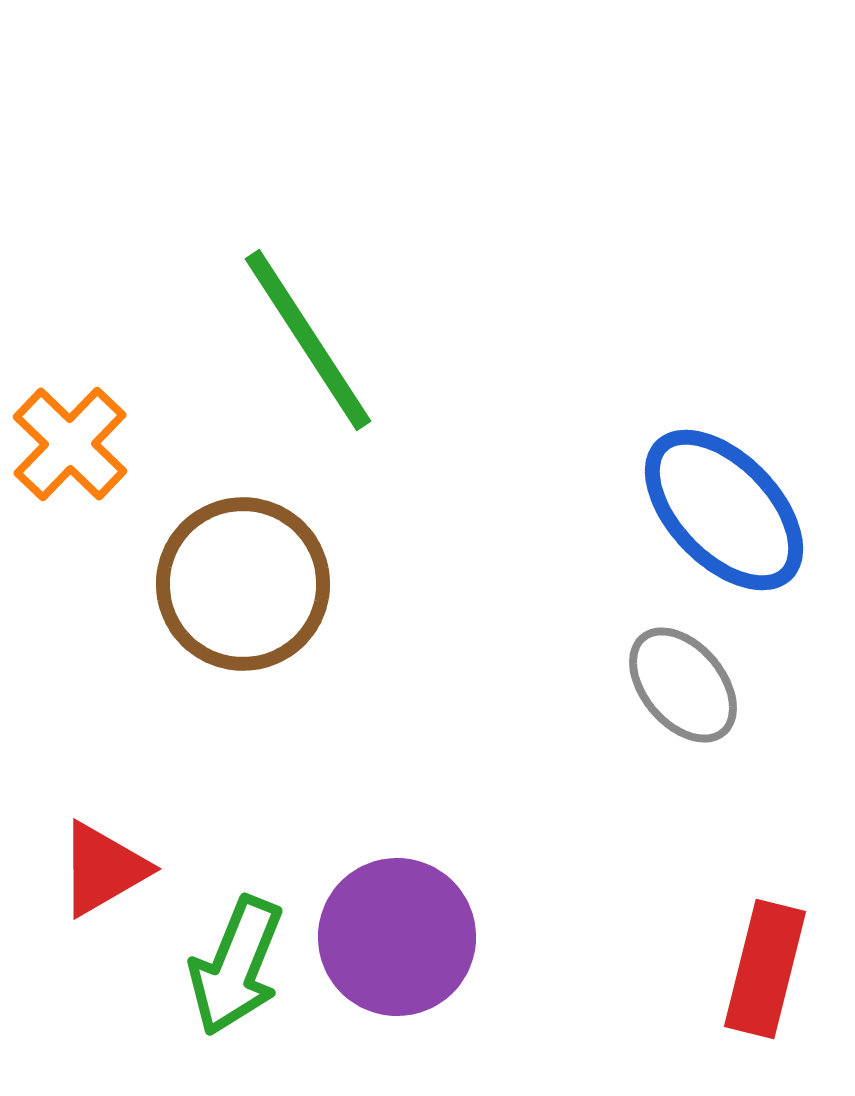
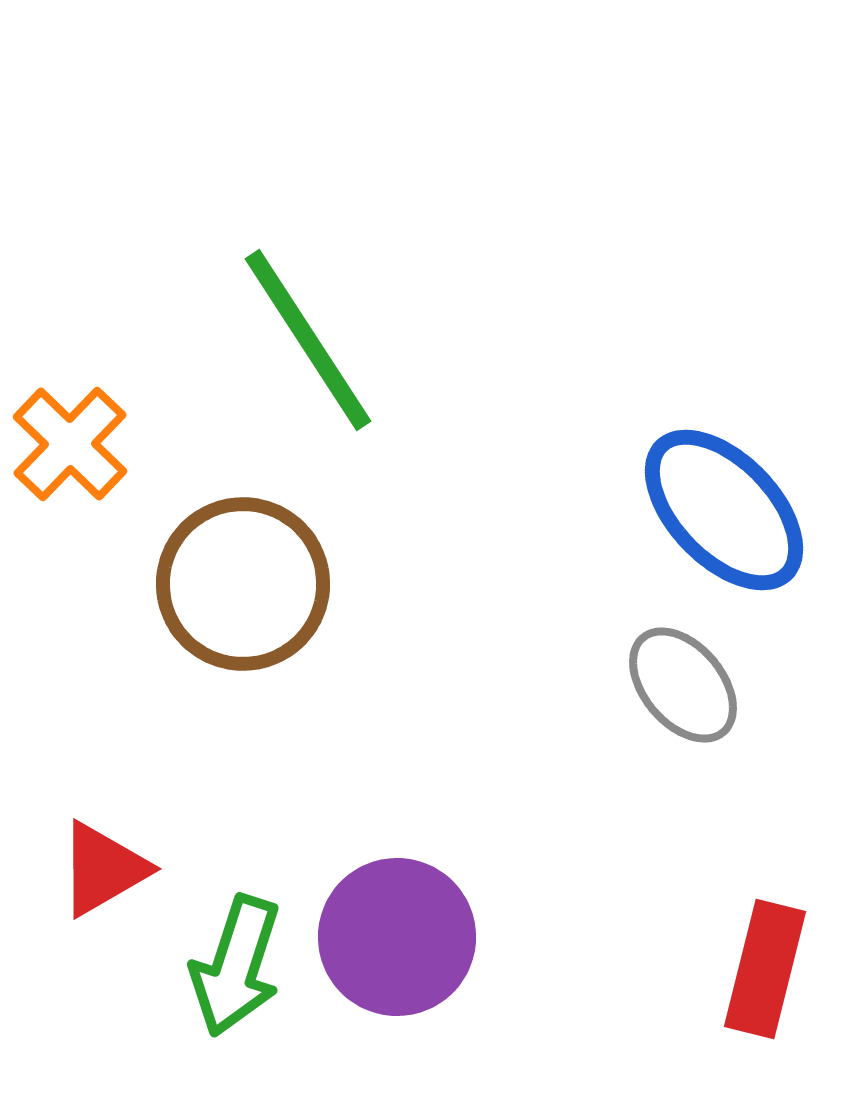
green arrow: rotated 4 degrees counterclockwise
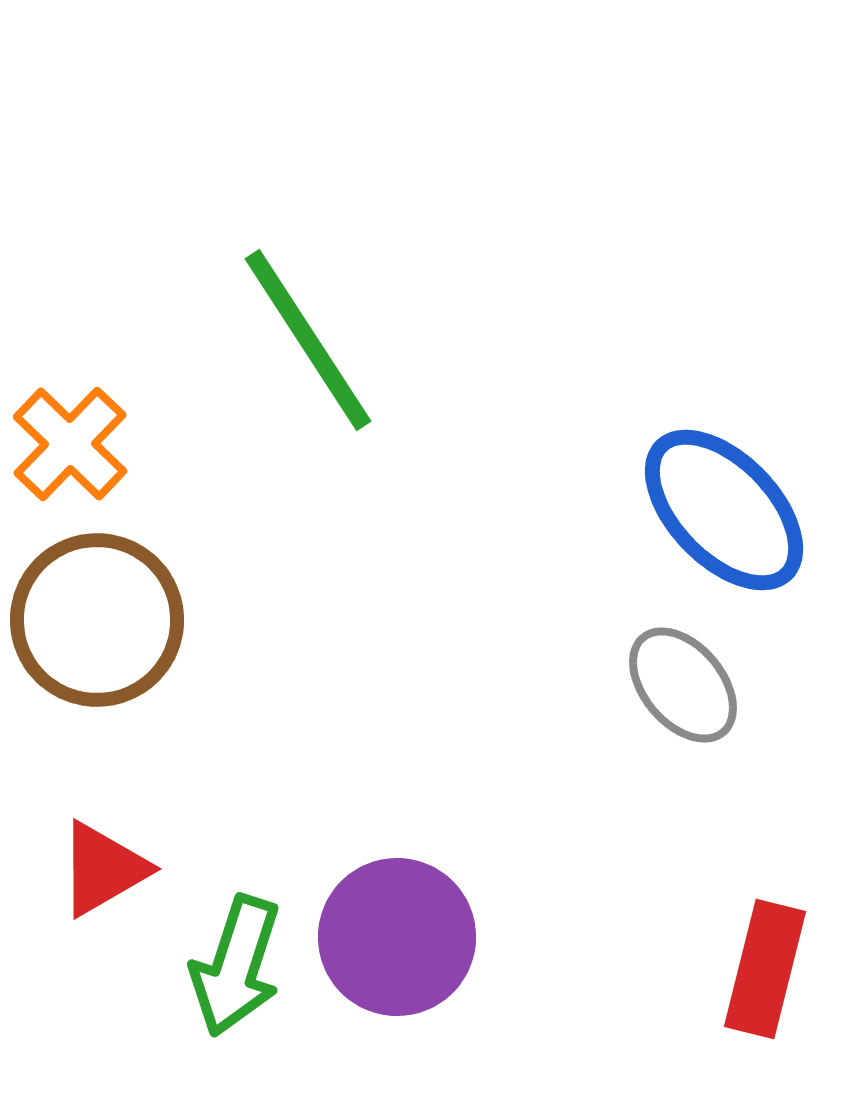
brown circle: moved 146 px left, 36 px down
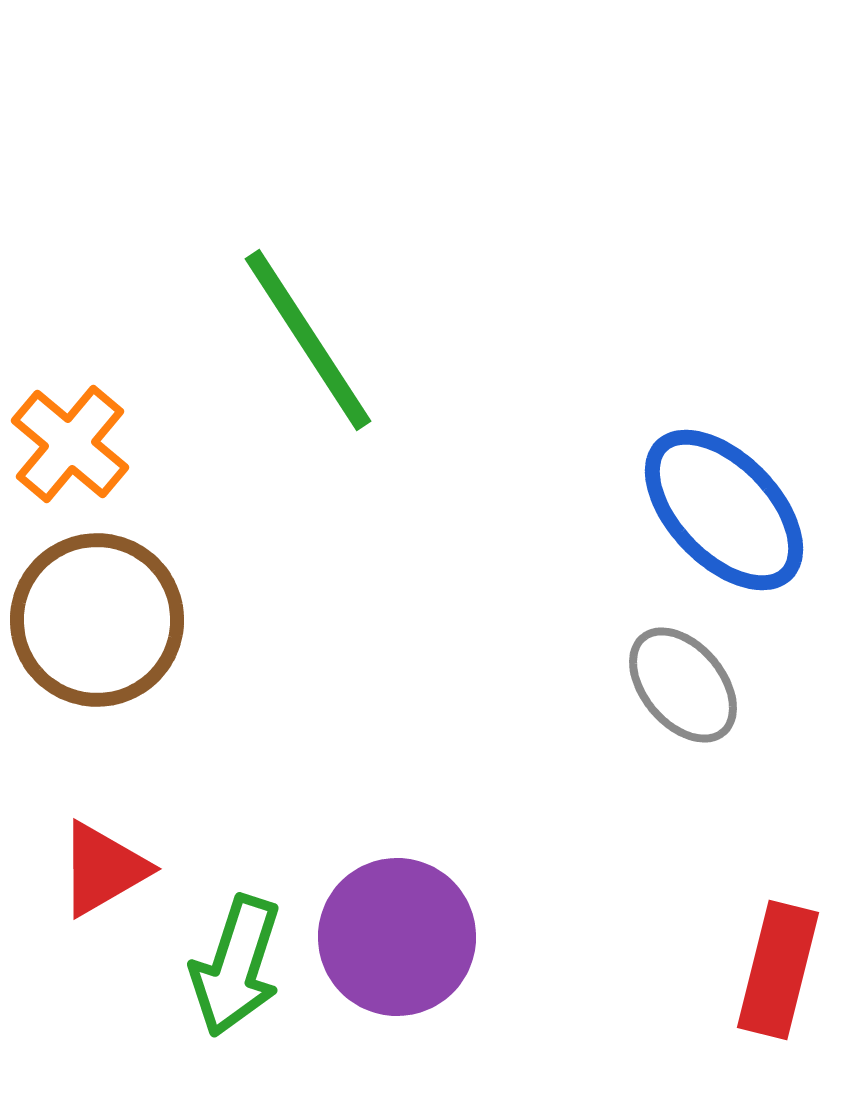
orange cross: rotated 4 degrees counterclockwise
red rectangle: moved 13 px right, 1 px down
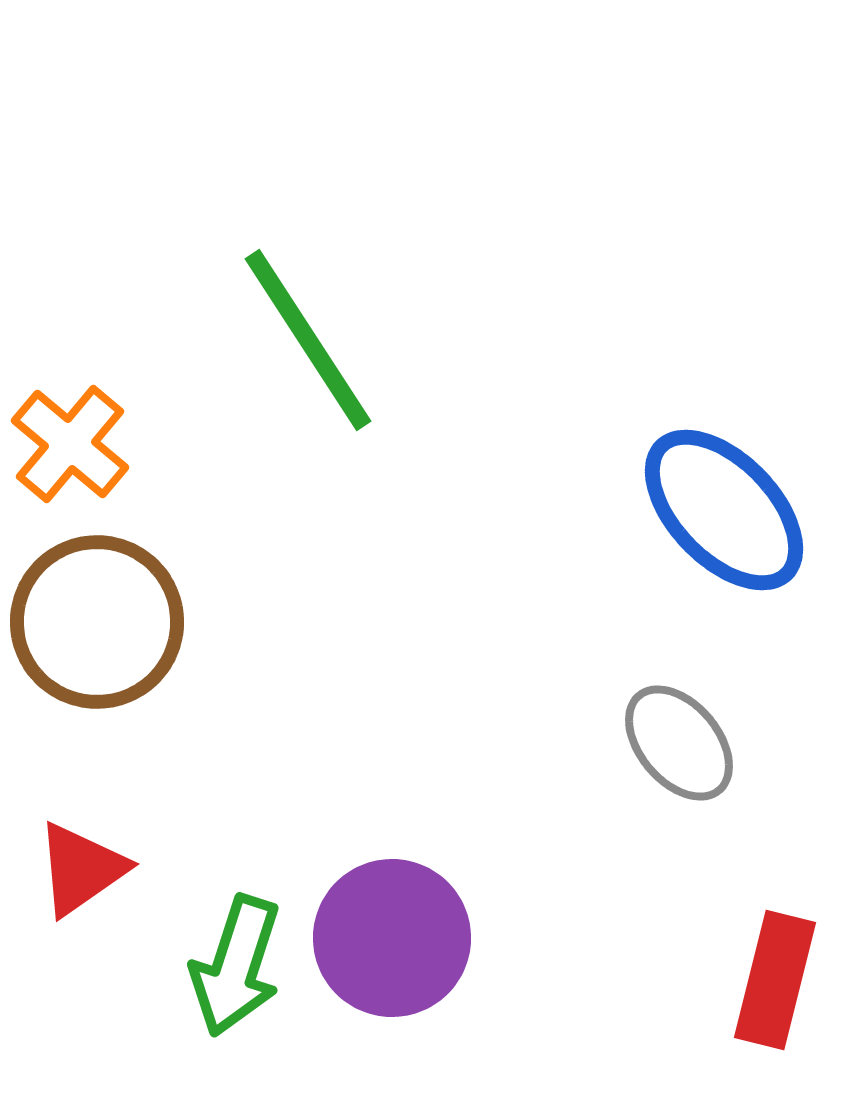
brown circle: moved 2 px down
gray ellipse: moved 4 px left, 58 px down
red triangle: moved 22 px left; rotated 5 degrees counterclockwise
purple circle: moved 5 px left, 1 px down
red rectangle: moved 3 px left, 10 px down
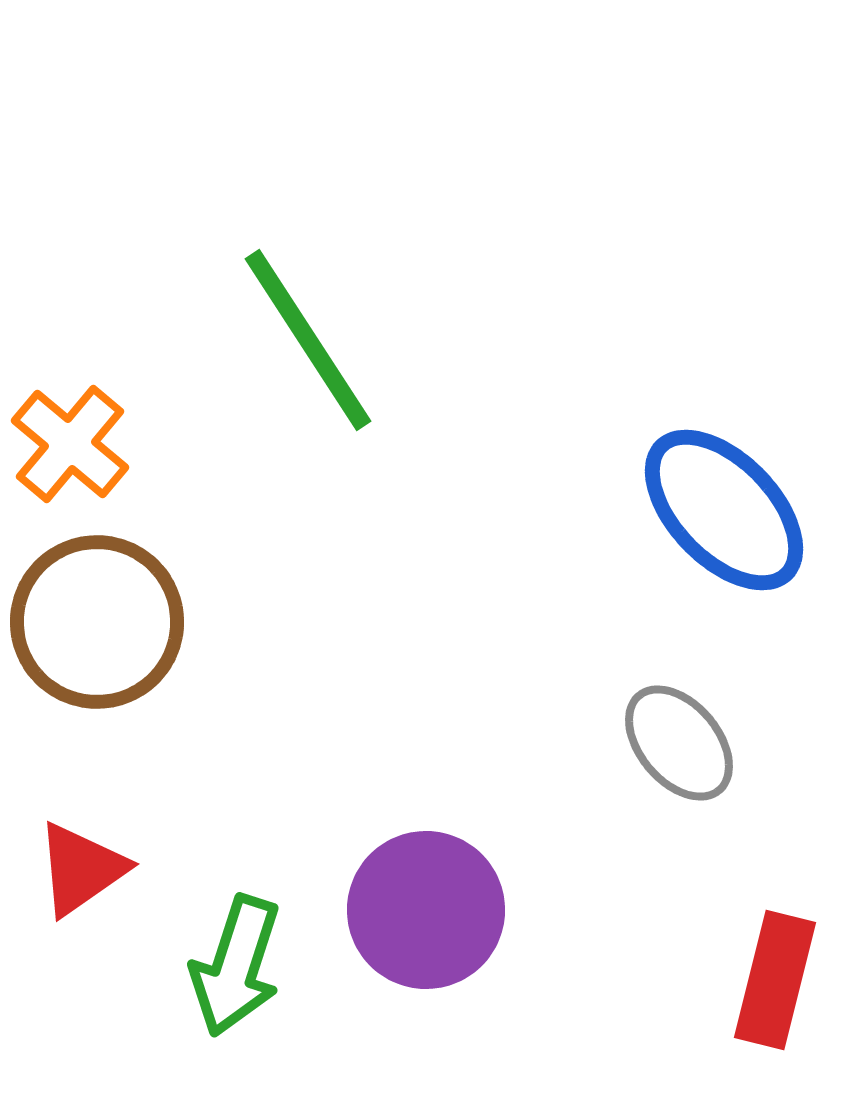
purple circle: moved 34 px right, 28 px up
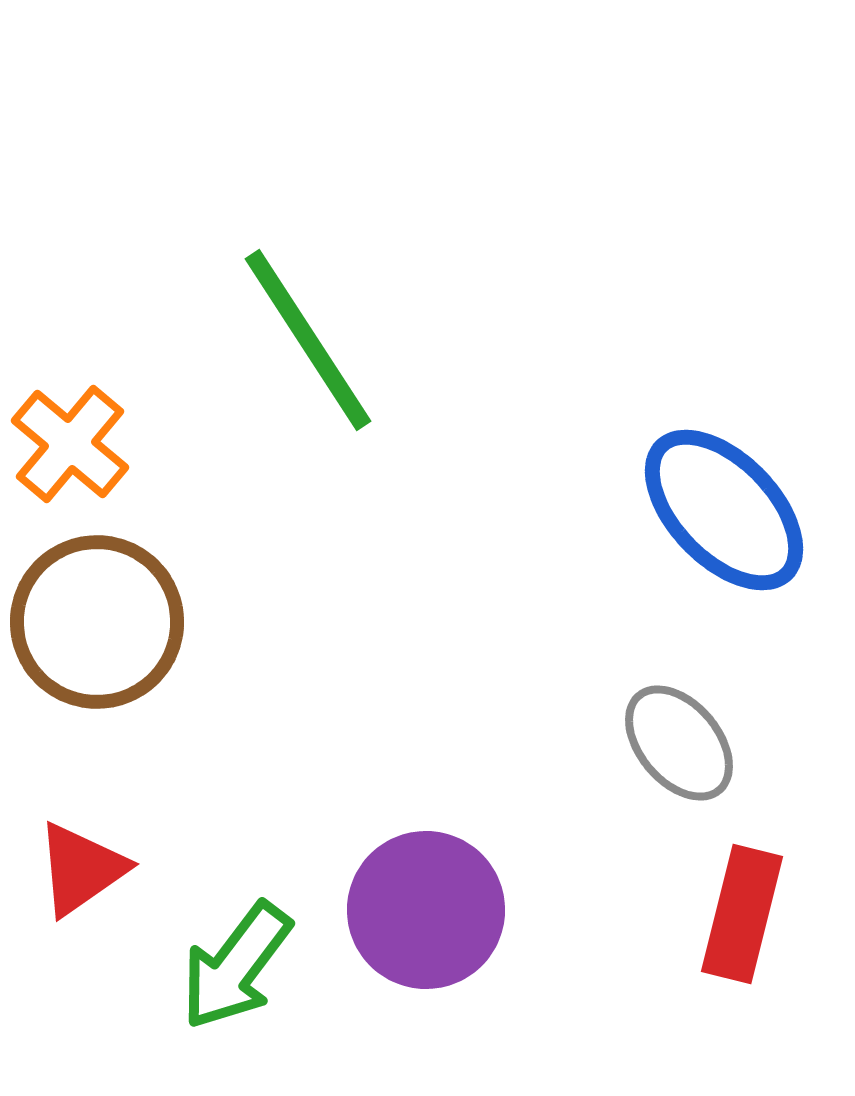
green arrow: rotated 19 degrees clockwise
red rectangle: moved 33 px left, 66 px up
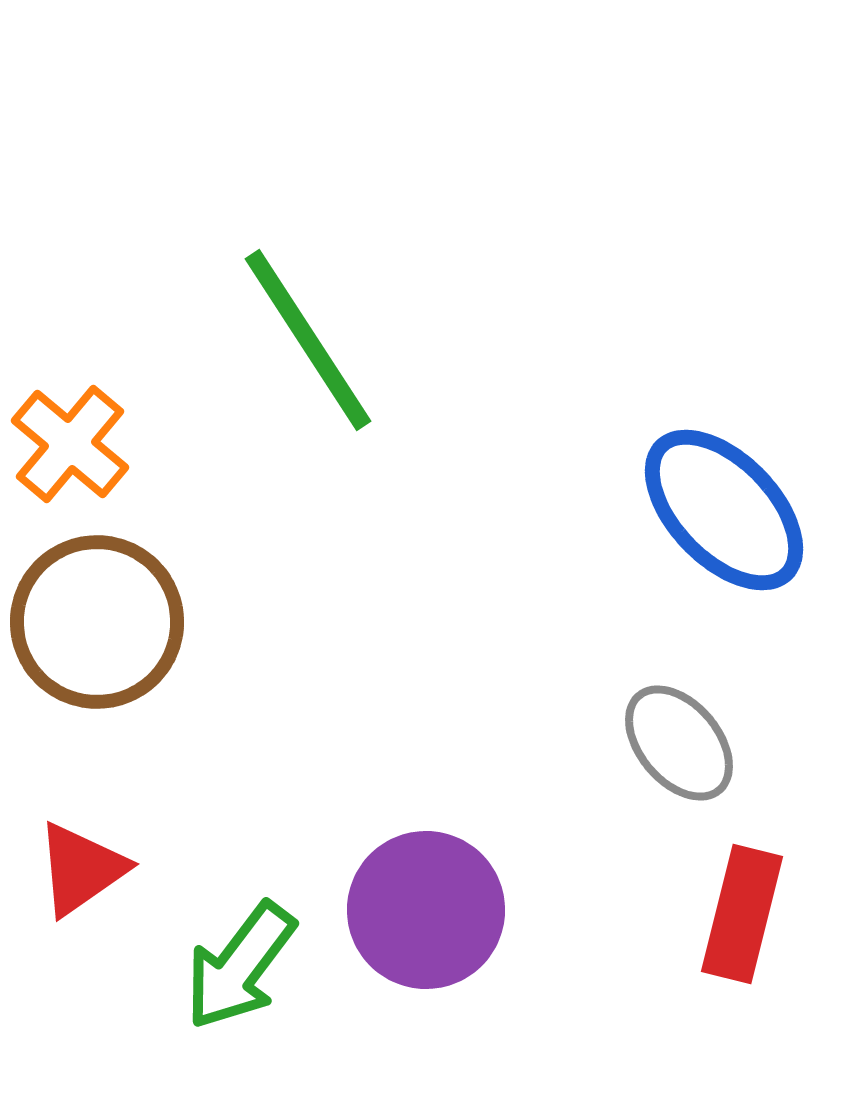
green arrow: moved 4 px right
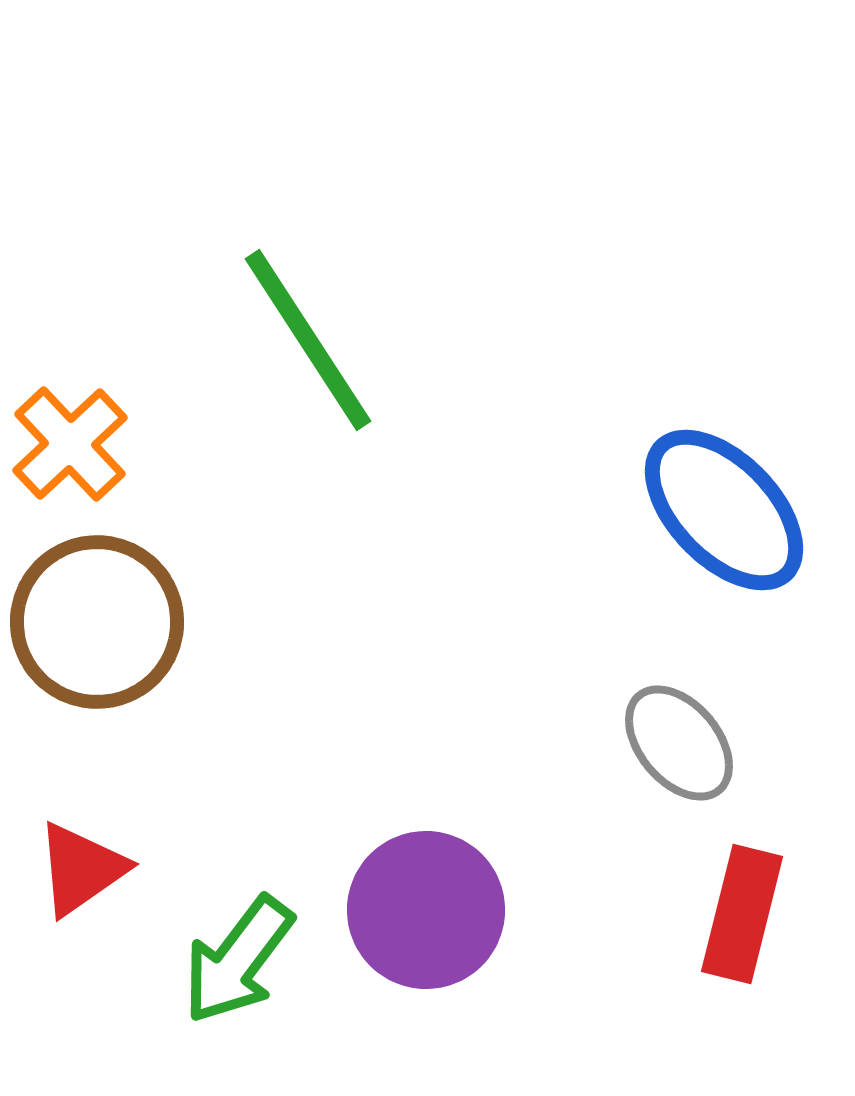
orange cross: rotated 7 degrees clockwise
green arrow: moved 2 px left, 6 px up
